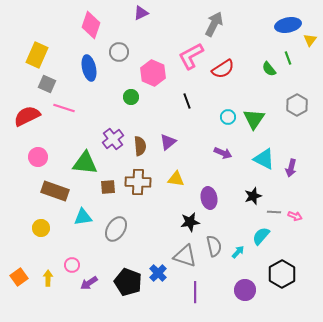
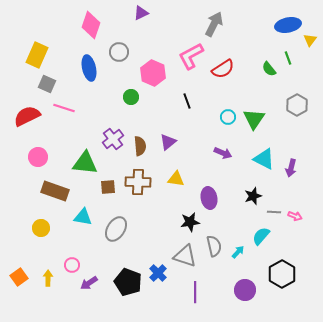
cyan triangle at (83, 217): rotated 18 degrees clockwise
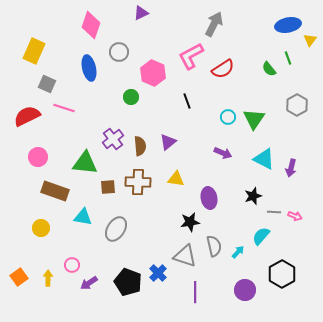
yellow rectangle at (37, 55): moved 3 px left, 4 px up
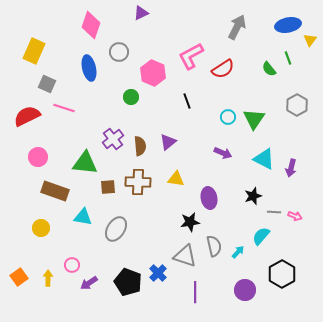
gray arrow at (214, 24): moved 23 px right, 3 px down
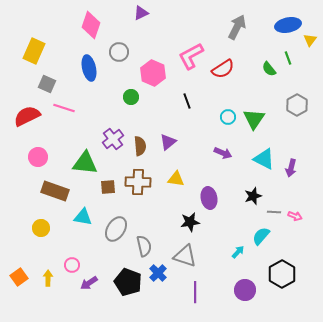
gray semicircle at (214, 246): moved 70 px left
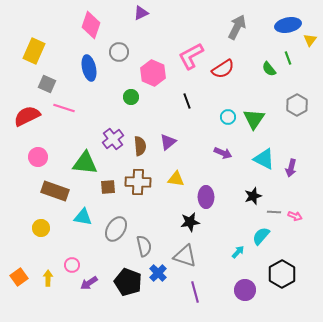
purple ellipse at (209, 198): moved 3 px left, 1 px up; rotated 10 degrees clockwise
purple line at (195, 292): rotated 15 degrees counterclockwise
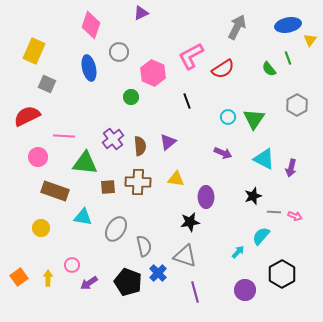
pink line at (64, 108): moved 28 px down; rotated 15 degrees counterclockwise
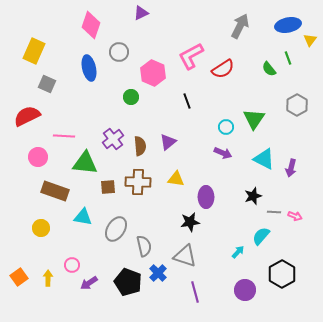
gray arrow at (237, 27): moved 3 px right, 1 px up
cyan circle at (228, 117): moved 2 px left, 10 px down
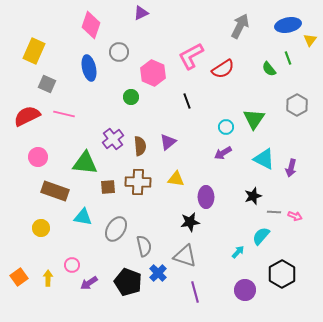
pink line at (64, 136): moved 22 px up; rotated 10 degrees clockwise
purple arrow at (223, 153): rotated 126 degrees clockwise
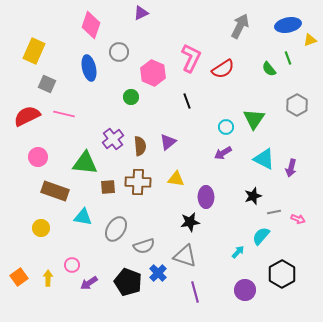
yellow triangle at (310, 40): rotated 32 degrees clockwise
pink L-shape at (191, 56): moved 2 px down; rotated 144 degrees clockwise
gray line at (274, 212): rotated 16 degrees counterclockwise
pink arrow at (295, 216): moved 3 px right, 3 px down
gray semicircle at (144, 246): rotated 85 degrees clockwise
